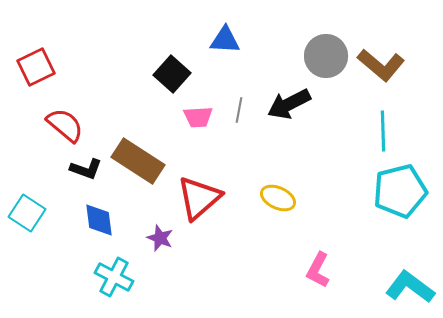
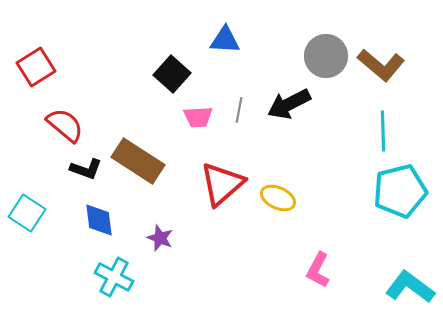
red square: rotated 6 degrees counterclockwise
red triangle: moved 23 px right, 14 px up
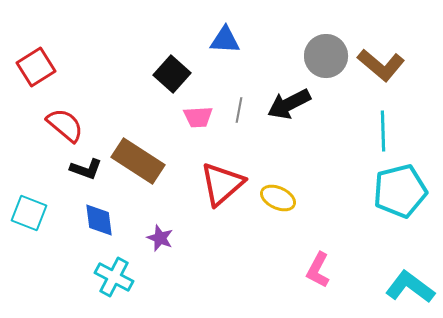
cyan square: moved 2 px right; rotated 12 degrees counterclockwise
